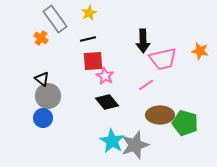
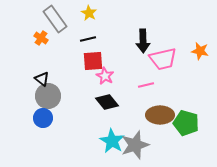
yellow star: rotated 14 degrees counterclockwise
pink line: rotated 21 degrees clockwise
green pentagon: moved 1 px right
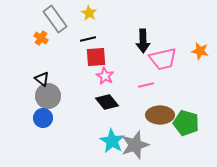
red square: moved 3 px right, 4 px up
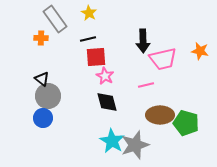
orange cross: rotated 32 degrees counterclockwise
black diamond: rotated 25 degrees clockwise
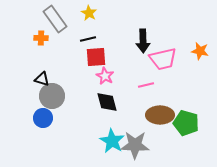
black triangle: rotated 21 degrees counterclockwise
gray circle: moved 4 px right
gray star: rotated 20 degrees clockwise
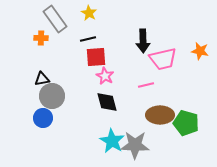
black triangle: rotated 28 degrees counterclockwise
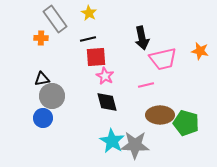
black arrow: moved 1 px left, 3 px up; rotated 10 degrees counterclockwise
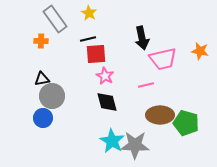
orange cross: moved 3 px down
red square: moved 3 px up
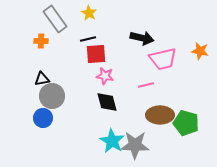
black arrow: rotated 65 degrees counterclockwise
pink star: rotated 18 degrees counterclockwise
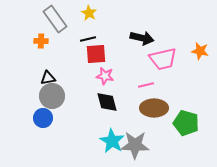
black triangle: moved 6 px right, 1 px up
brown ellipse: moved 6 px left, 7 px up
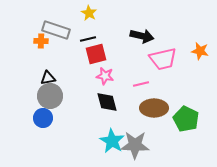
gray rectangle: moved 1 px right, 11 px down; rotated 36 degrees counterclockwise
black arrow: moved 2 px up
red square: rotated 10 degrees counterclockwise
pink line: moved 5 px left, 1 px up
gray circle: moved 2 px left
green pentagon: moved 4 px up; rotated 10 degrees clockwise
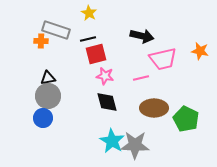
pink line: moved 6 px up
gray circle: moved 2 px left
